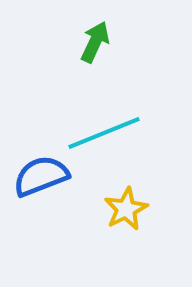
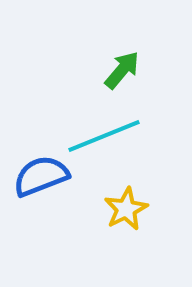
green arrow: moved 27 px right, 28 px down; rotated 15 degrees clockwise
cyan line: moved 3 px down
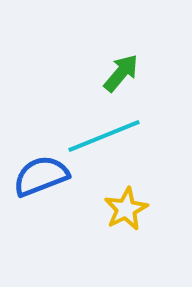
green arrow: moved 1 px left, 3 px down
